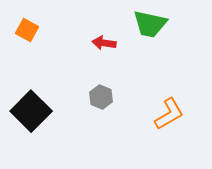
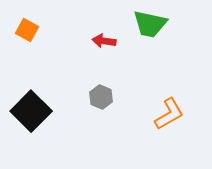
red arrow: moved 2 px up
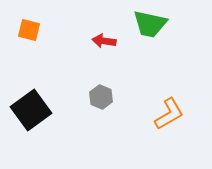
orange square: moved 2 px right; rotated 15 degrees counterclockwise
black square: moved 1 px up; rotated 9 degrees clockwise
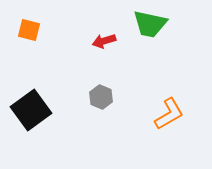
red arrow: rotated 25 degrees counterclockwise
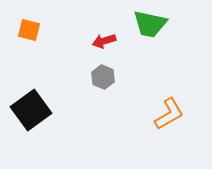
gray hexagon: moved 2 px right, 20 px up
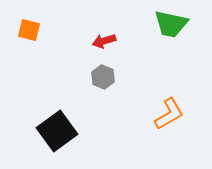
green trapezoid: moved 21 px right
black square: moved 26 px right, 21 px down
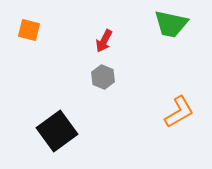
red arrow: rotated 45 degrees counterclockwise
orange L-shape: moved 10 px right, 2 px up
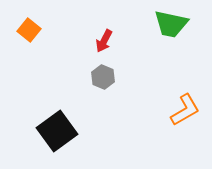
orange square: rotated 25 degrees clockwise
orange L-shape: moved 6 px right, 2 px up
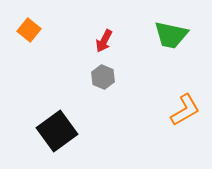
green trapezoid: moved 11 px down
